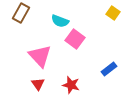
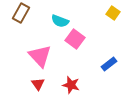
blue rectangle: moved 5 px up
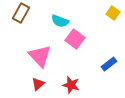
red triangle: rotated 24 degrees clockwise
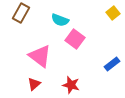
yellow square: rotated 16 degrees clockwise
cyan semicircle: moved 1 px up
pink triangle: rotated 10 degrees counterclockwise
blue rectangle: moved 3 px right
red triangle: moved 4 px left
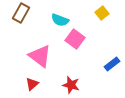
yellow square: moved 11 px left
red triangle: moved 2 px left
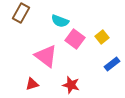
yellow square: moved 24 px down
cyan semicircle: moved 1 px down
pink triangle: moved 6 px right
red triangle: rotated 24 degrees clockwise
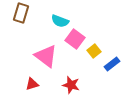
brown rectangle: rotated 12 degrees counterclockwise
yellow square: moved 8 px left, 14 px down
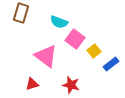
cyan semicircle: moved 1 px left, 1 px down
blue rectangle: moved 1 px left
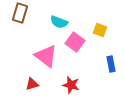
brown rectangle: moved 1 px left
pink square: moved 3 px down
yellow square: moved 6 px right, 21 px up; rotated 32 degrees counterclockwise
blue rectangle: rotated 63 degrees counterclockwise
